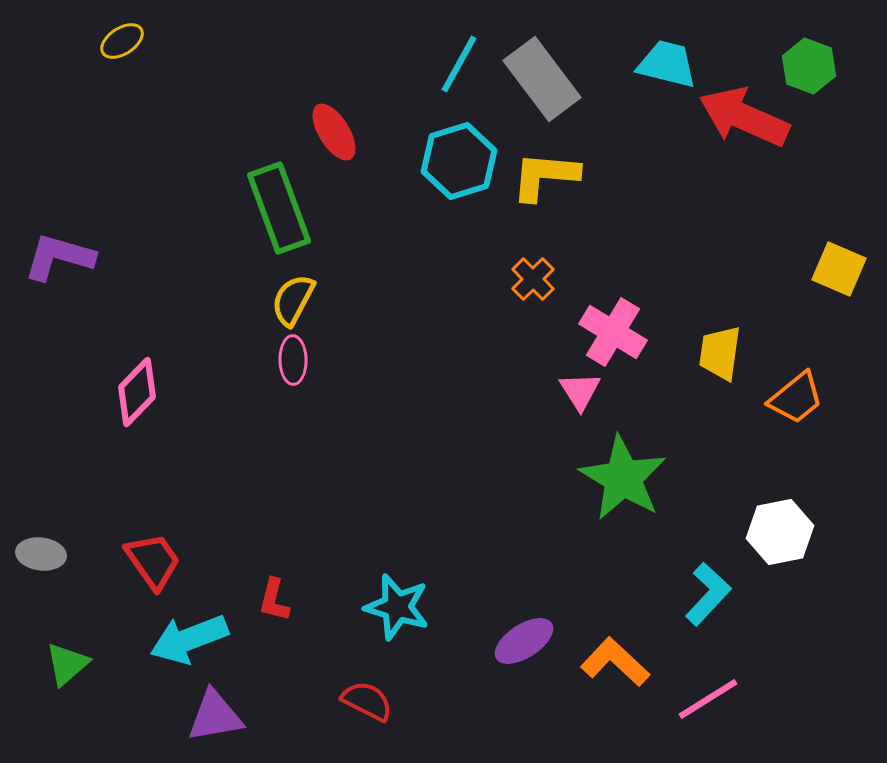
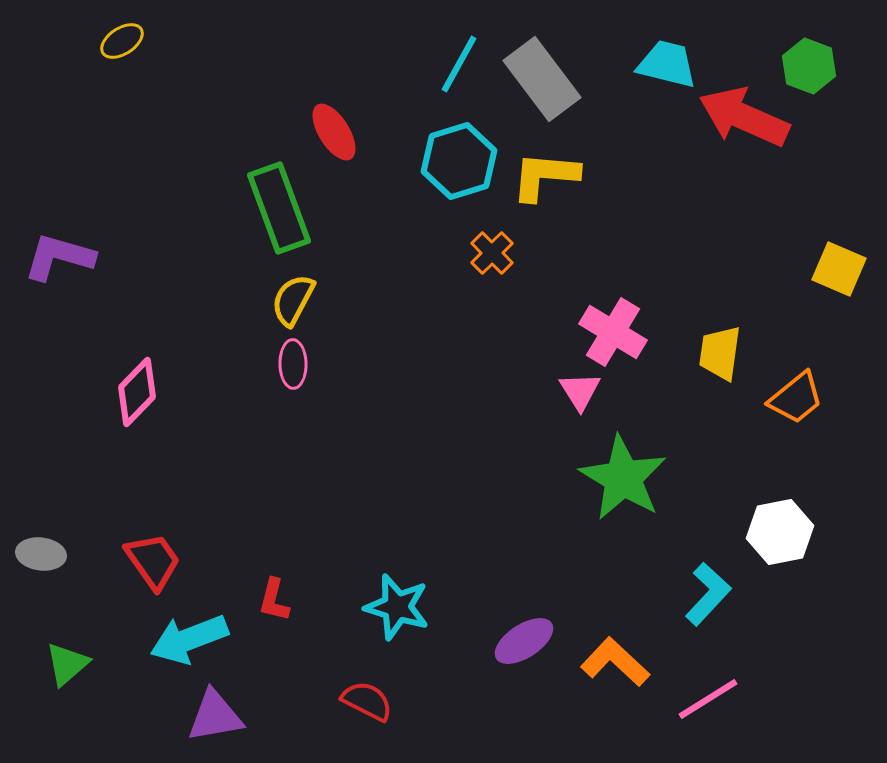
orange cross: moved 41 px left, 26 px up
pink ellipse: moved 4 px down
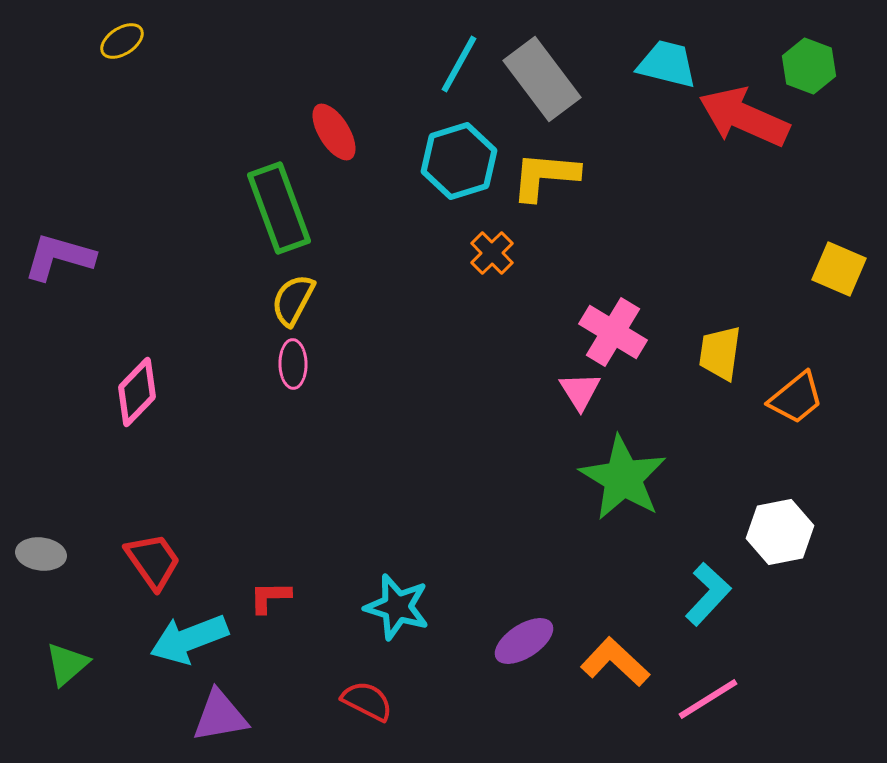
red L-shape: moved 4 px left, 3 px up; rotated 75 degrees clockwise
purple triangle: moved 5 px right
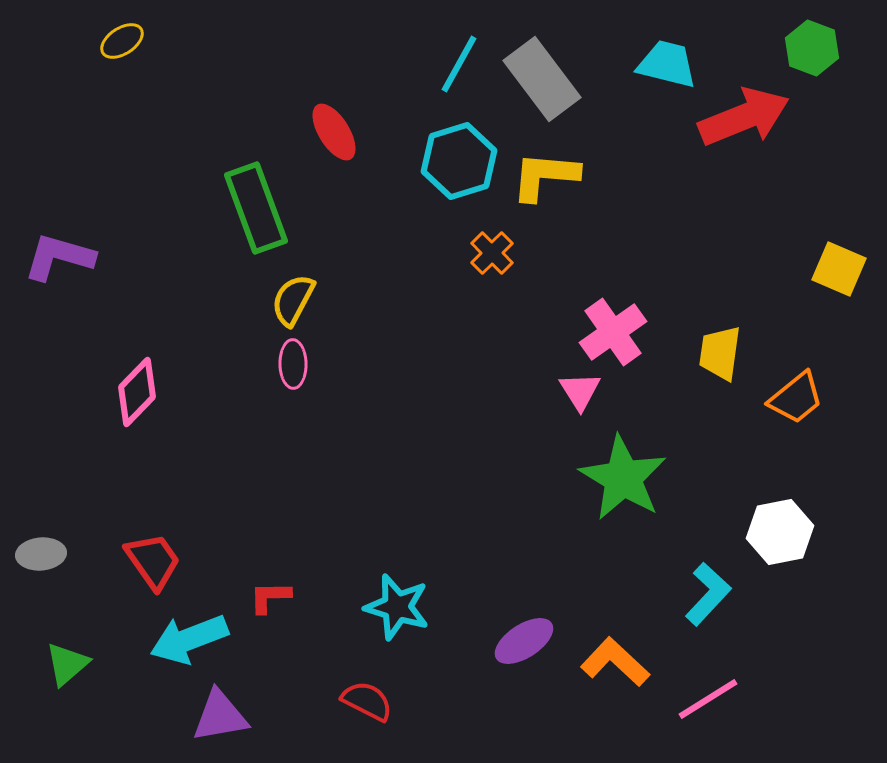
green hexagon: moved 3 px right, 18 px up
red arrow: rotated 134 degrees clockwise
green rectangle: moved 23 px left
pink cross: rotated 24 degrees clockwise
gray ellipse: rotated 12 degrees counterclockwise
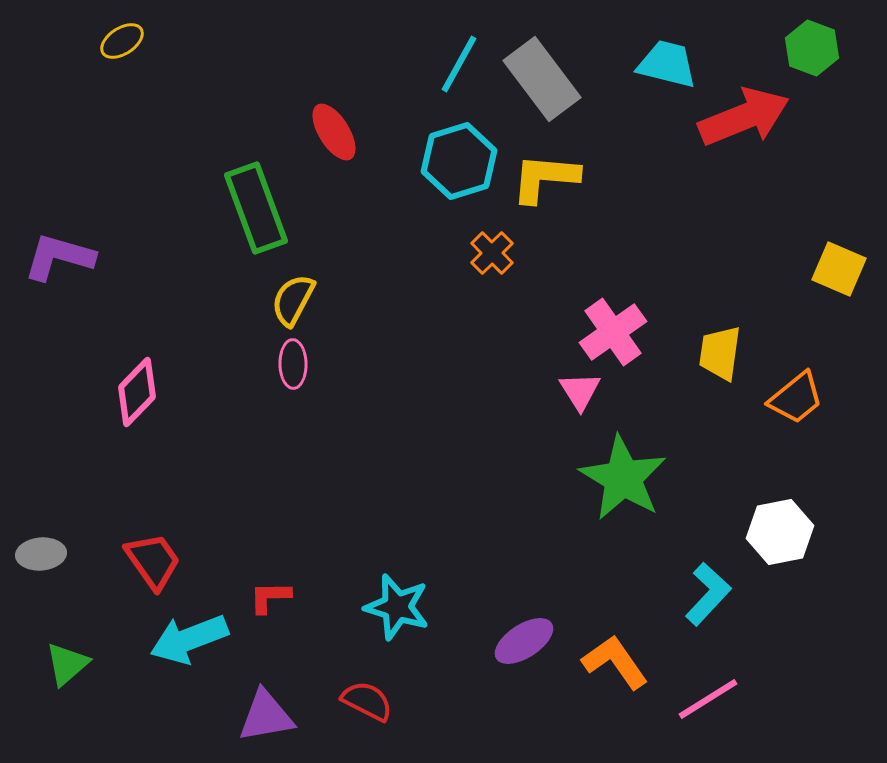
yellow L-shape: moved 2 px down
orange L-shape: rotated 12 degrees clockwise
purple triangle: moved 46 px right
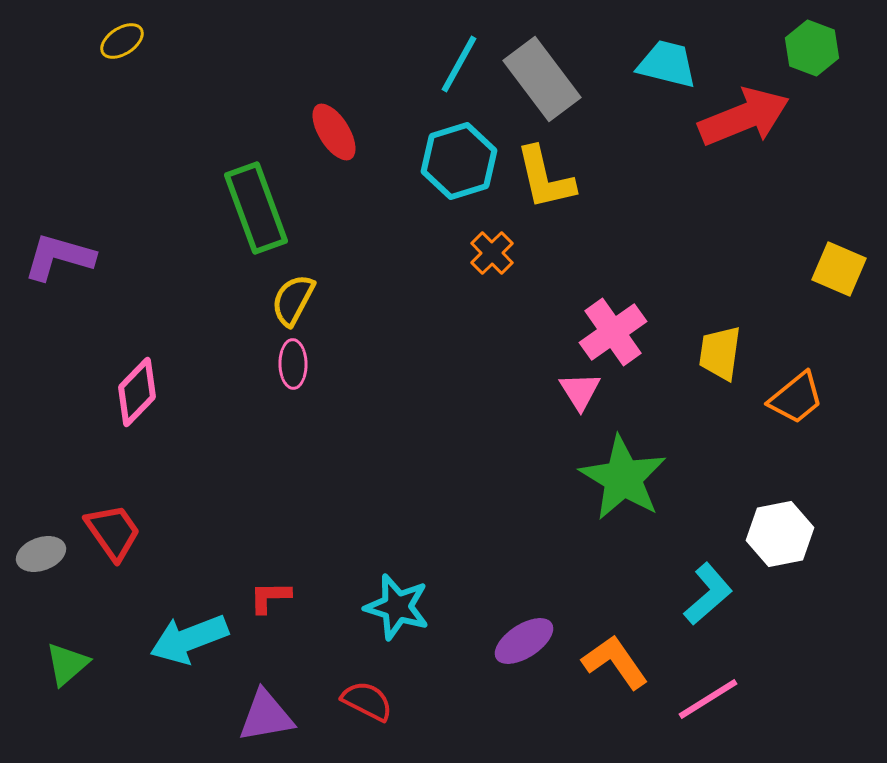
yellow L-shape: rotated 108 degrees counterclockwise
white hexagon: moved 2 px down
gray ellipse: rotated 15 degrees counterclockwise
red trapezoid: moved 40 px left, 29 px up
cyan L-shape: rotated 6 degrees clockwise
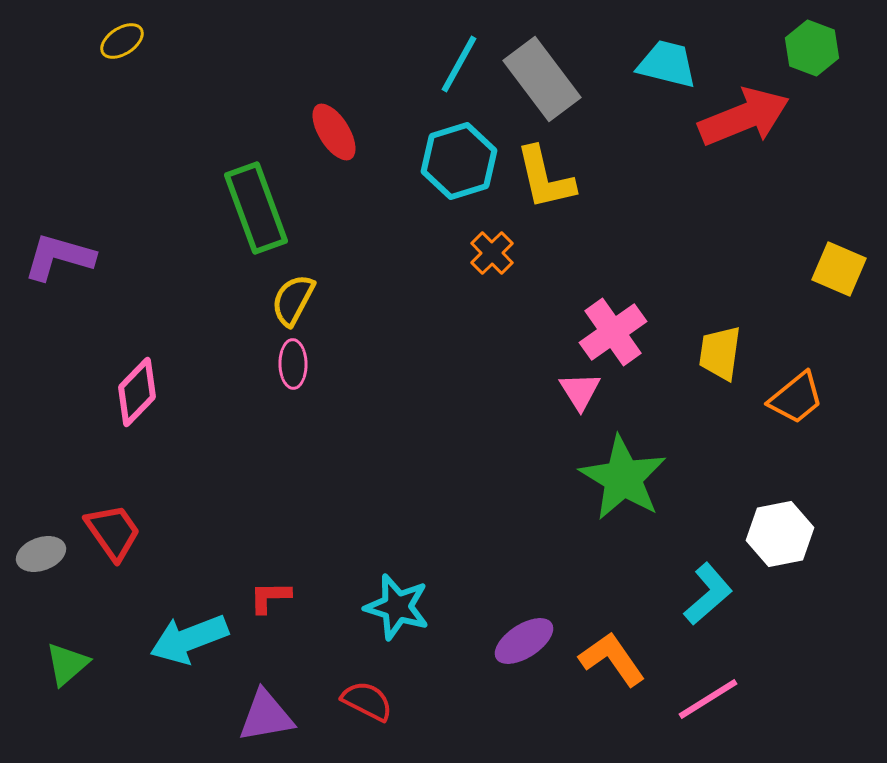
orange L-shape: moved 3 px left, 3 px up
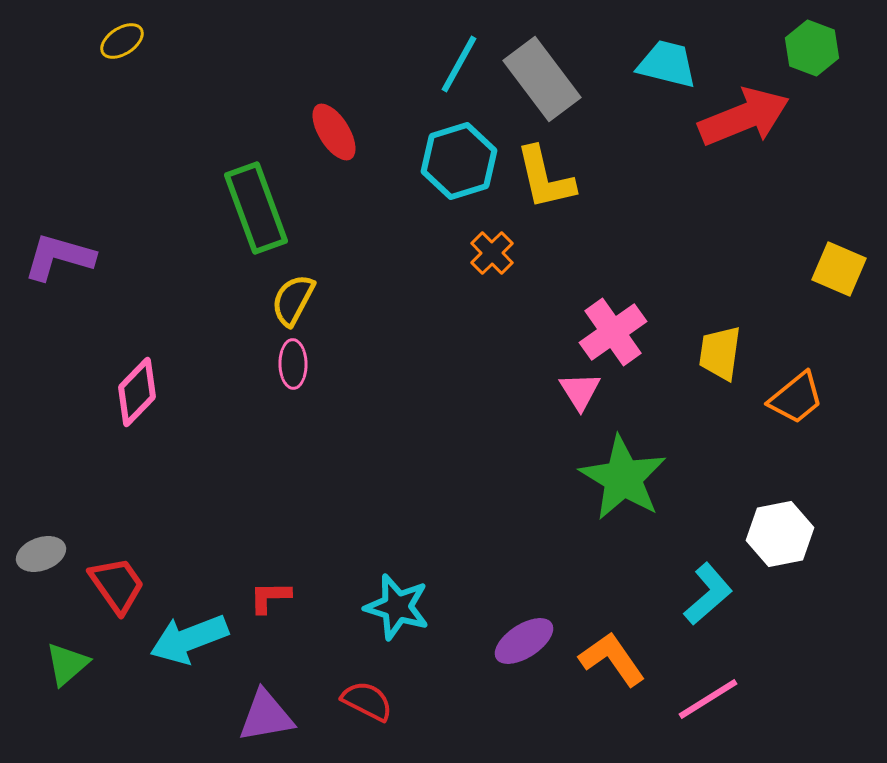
red trapezoid: moved 4 px right, 53 px down
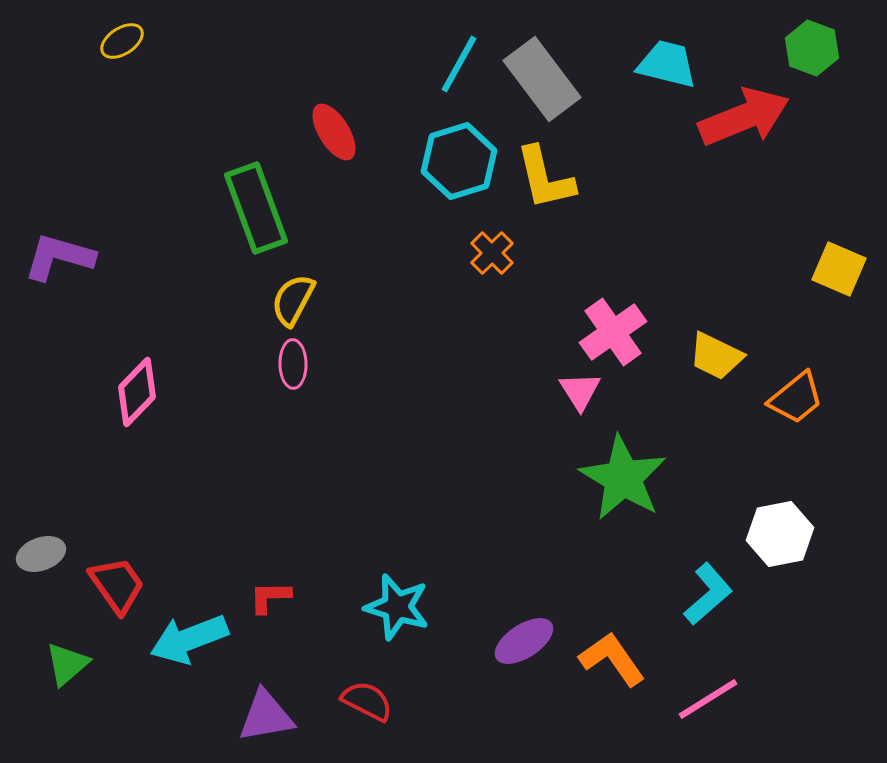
yellow trapezoid: moved 4 px left, 3 px down; rotated 72 degrees counterclockwise
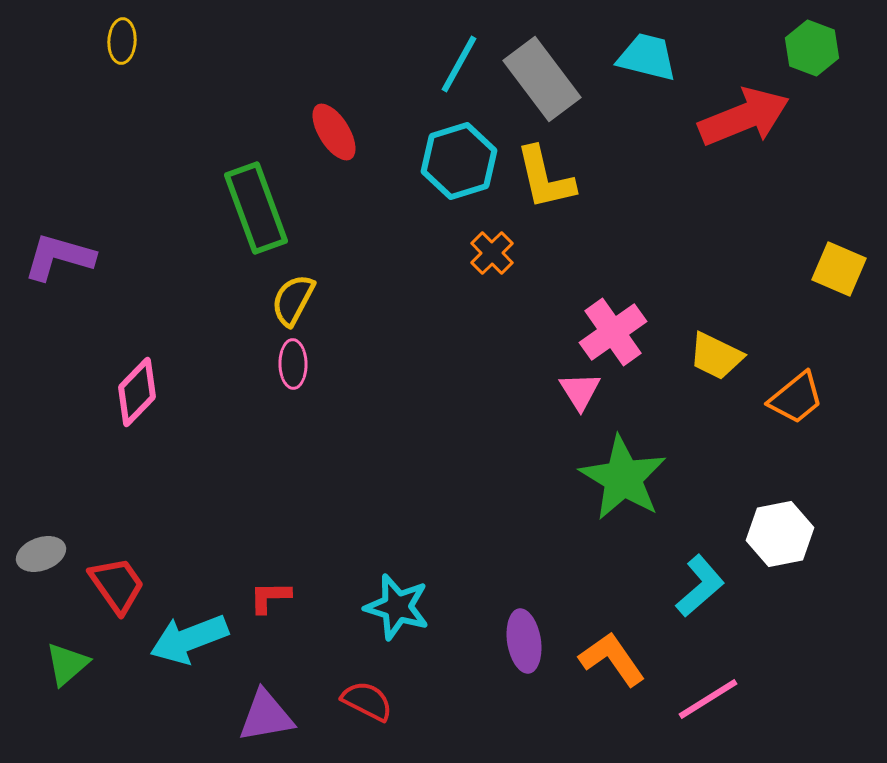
yellow ellipse: rotated 54 degrees counterclockwise
cyan trapezoid: moved 20 px left, 7 px up
cyan L-shape: moved 8 px left, 8 px up
purple ellipse: rotated 66 degrees counterclockwise
